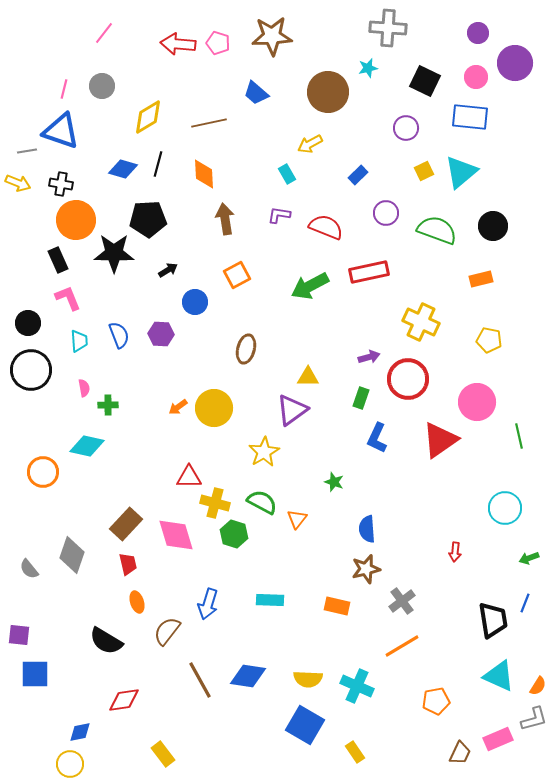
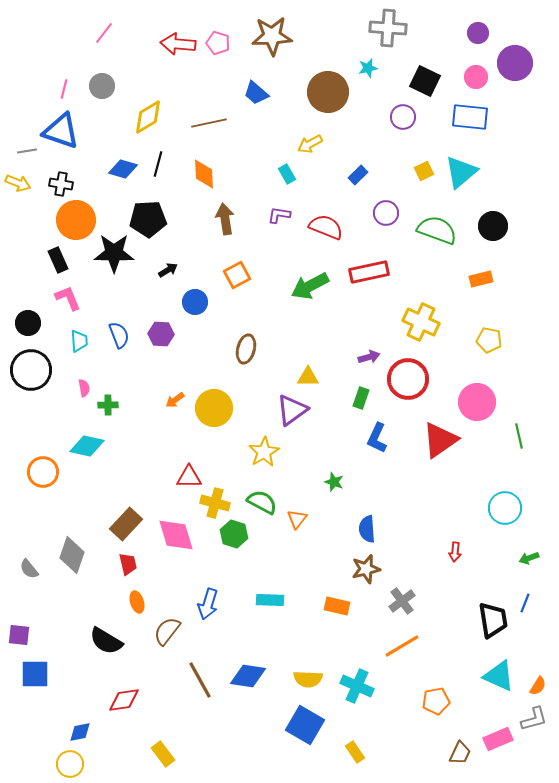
purple circle at (406, 128): moved 3 px left, 11 px up
orange arrow at (178, 407): moved 3 px left, 7 px up
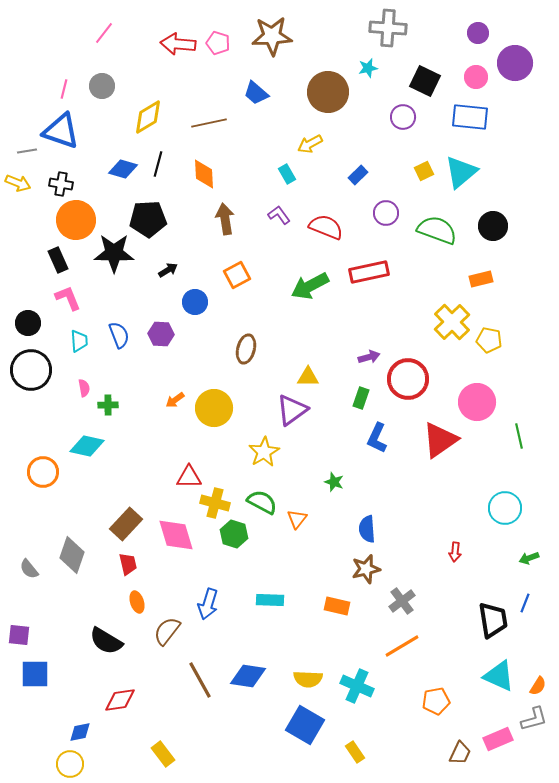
purple L-shape at (279, 215): rotated 45 degrees clockwise
yellow cross at (421, 322): moved 31 px right; rotated 21 degrees clockwise
red diamond at (124, 700): moved 4 px left
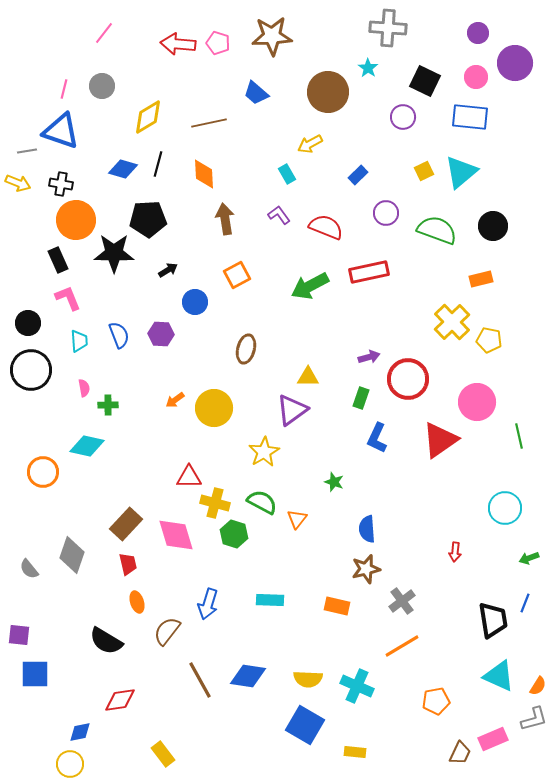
cyan star at (368, 68): rotated 24 degrees counterclockwise
pink rectangle at (498, 739): moved 5 px left
yellow rectangle at (355, 752): rotated 50 degrees counterclockwise
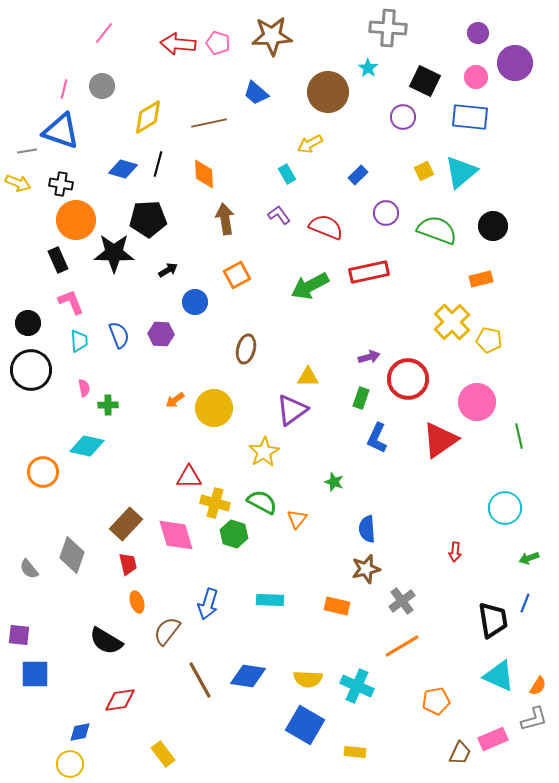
pink L-shape at (68, 298): moved 3 px right, 4 px down
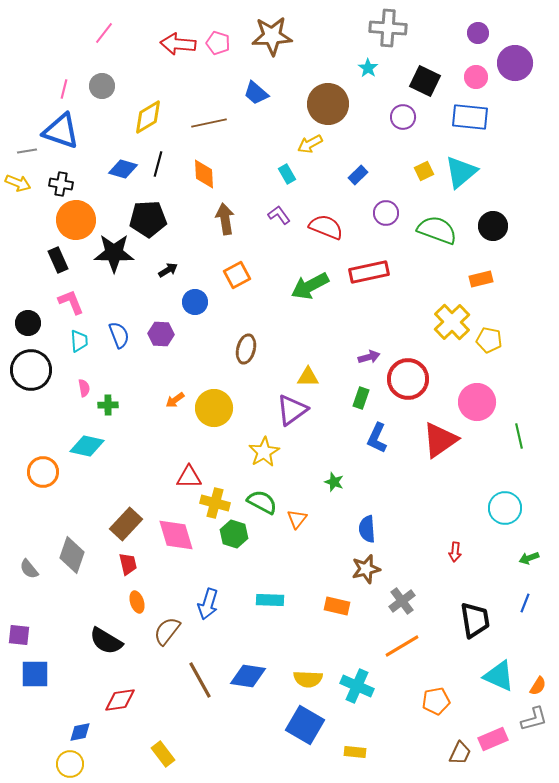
brown circle at (328, 92): moved 12 px down
black trapezoid at (493, 620): moved 18 px left
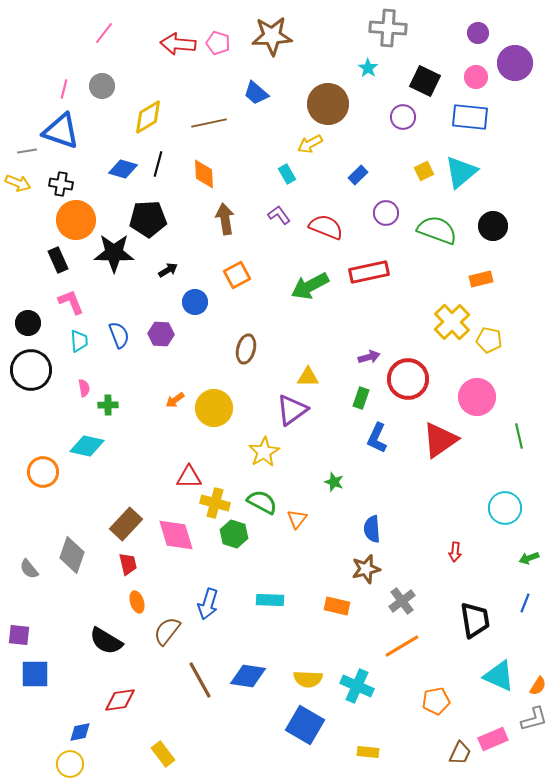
pink circle at (477, 402): moved 5 px up
blue semicircle at (367, 529): moved 5 px right
yellow rectangle at (355, 752): moved 13 px right
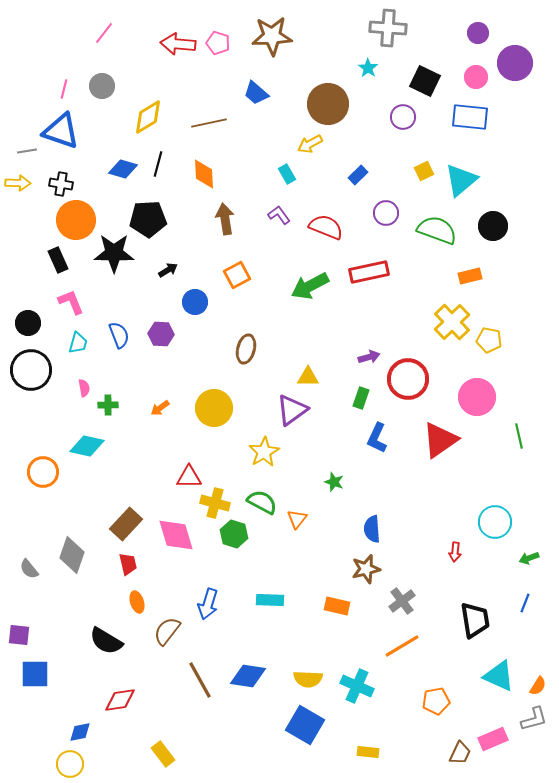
cyan triangle at (461, 172): moved 8 px down
yellow arrow at (18, 183): rotated 20 degrees counterclockwise
orange rectangle at (481, 279): moved 11 px left, 3 px up
cyan trapezoid at (79, 341): moved 1 px left, 2 px down; rotated 20 degrees clockwise
orange arrow at (175, 400): moved 15 px left, 8 px down
cyan circle at (505, 508): moved 10 px left, 14 px down
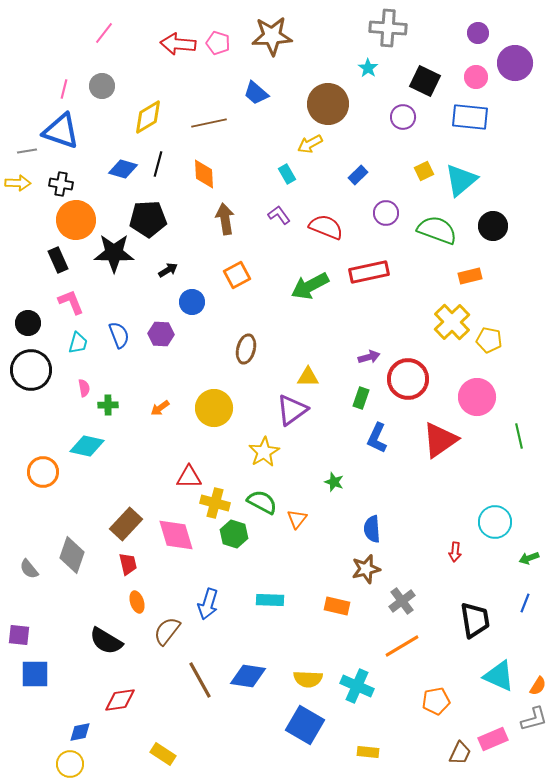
blue circle at (195, 302): moved 3 px left
yellow rectangle at (163, 754): rotated 20 degrees counterclockwise
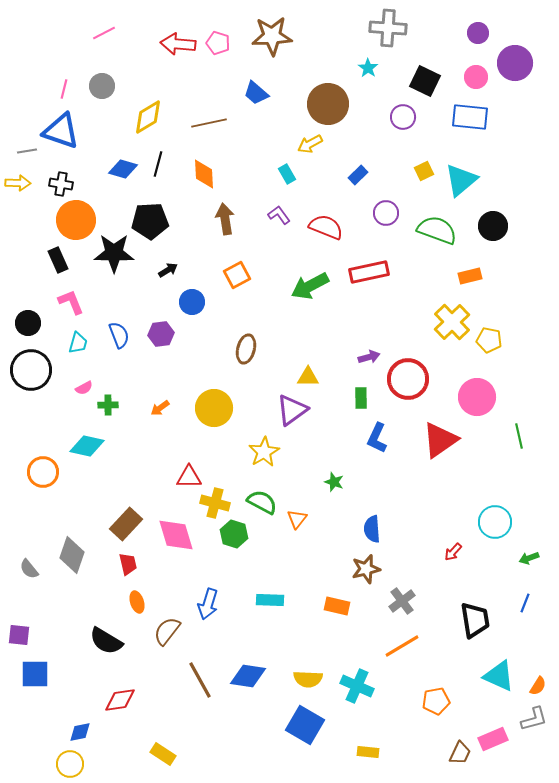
pink line at (104, 33): rotated 25 degrees clockwise
black pentagon at (148, 219): moved 2 px right, 2 px down
purple hexagon at (161, 334): rotated 10 degrees counterclockwise
pink semicircle at (84, 388): rotated 72 degrees clockwise
green rectangle at (361, 398): rotated 20 degrees counterclockwise
red arrow at (455, 552): moved 2 px left; rotated 36 degrees clockwise
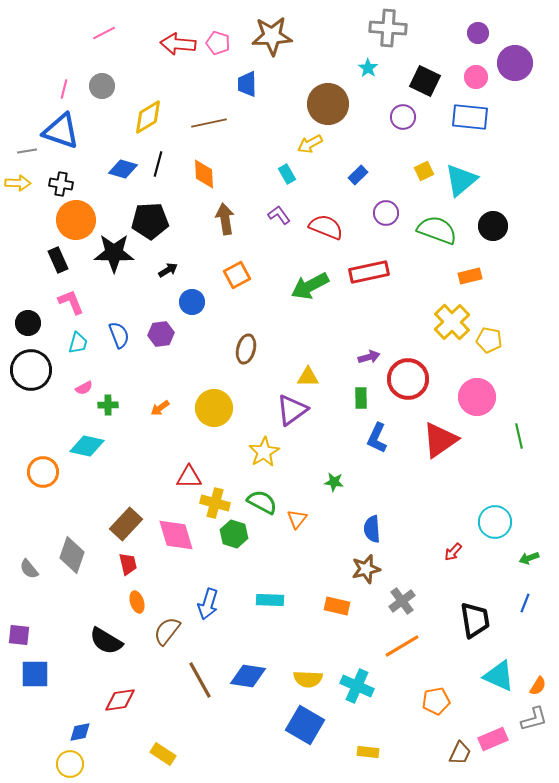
blue trapezoid at (256, 93): moved 9 px left, 9 px up; rotated 48 degrees clockwise
green star at (334, 482): rotated 12 degrees counterclockwise
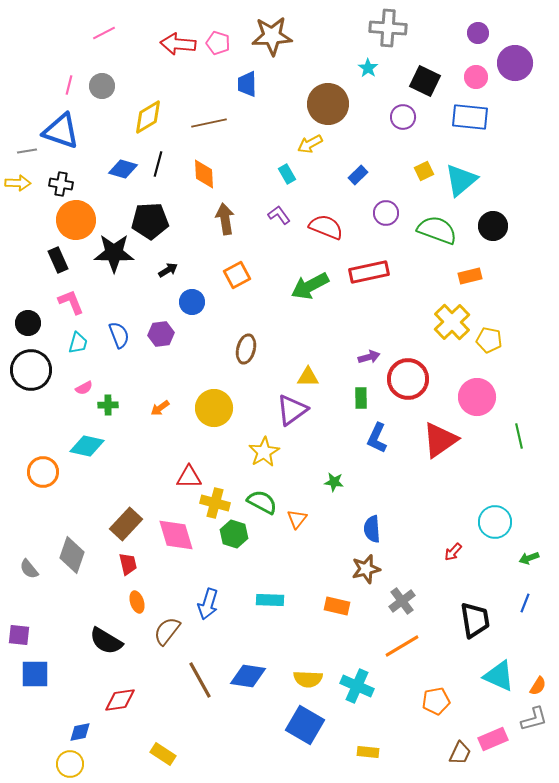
pink line at (64, 89): moved 5 px right, 4 px up
